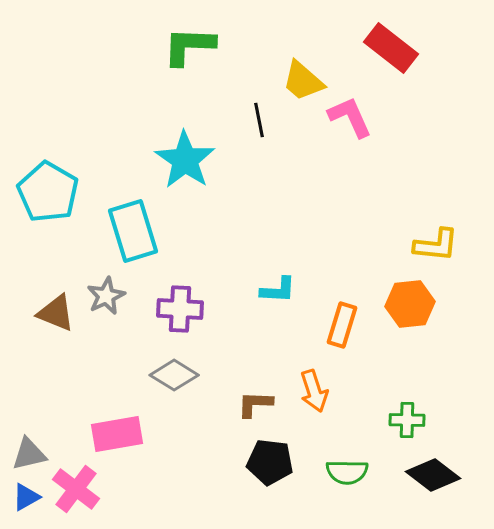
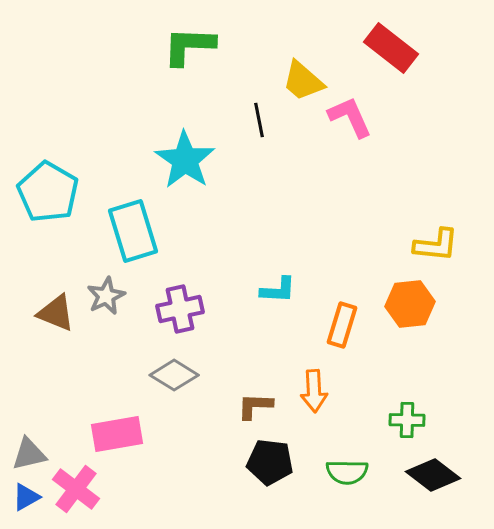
purple cross: rotated 15 degrees counterclockwise
orange arrow: rotated 15 degrees clockwise
brown L-shape: moved 2 px down
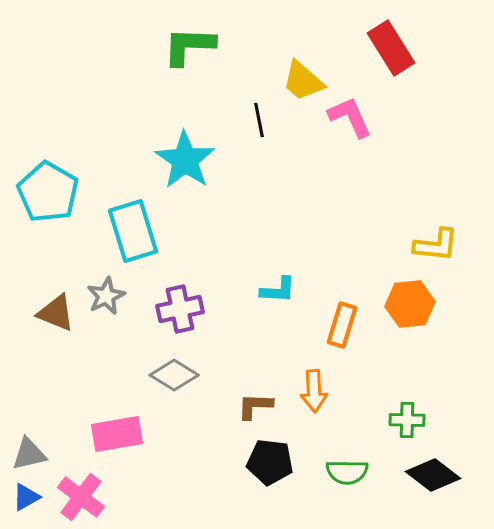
red rectangle: rotated 20 degrees clockwise
pink cross: moved 5 px right, 8 px down
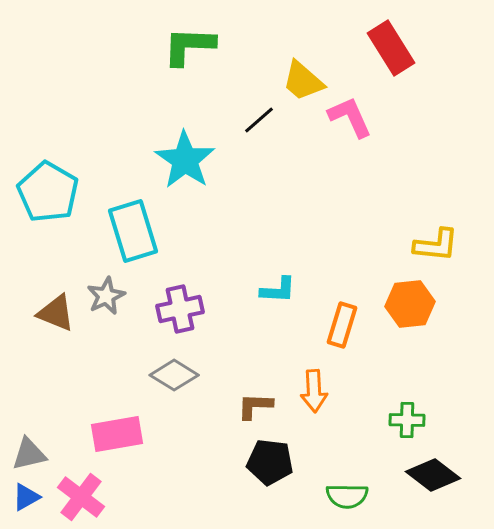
black line: rotated 60 degrees clockwise
green semicircle: moved 24 px down
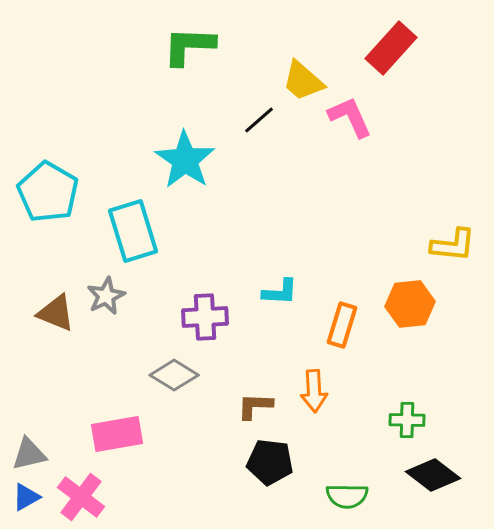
red rectangle: rotated 74 degrees clockwise
yellow L-shape: moved 17 px right
cyan L-shape: moved 2 px right, 2 px down
purple cross: moved 25 px right, 8 px down; rotated 9 degrees clockwise
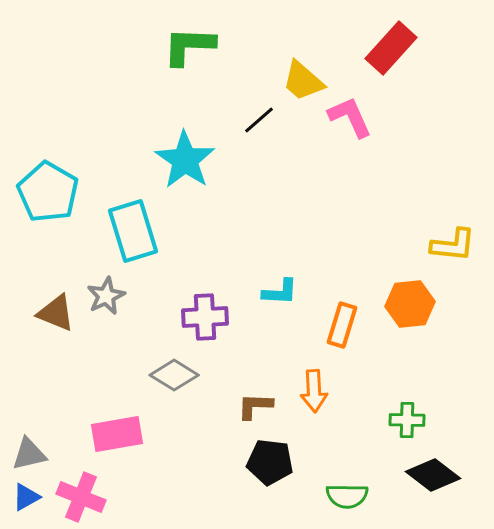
pink cross: rotated 15 degrees counterclockwise
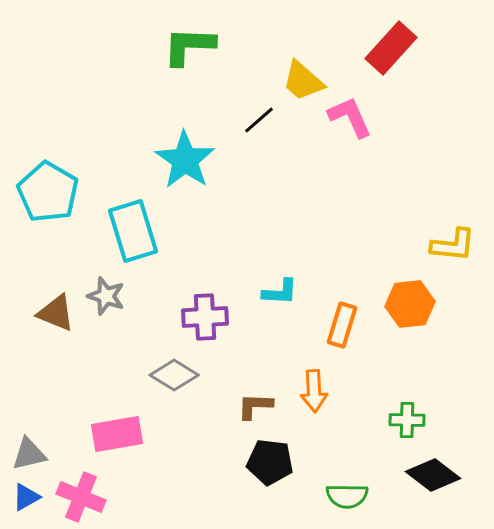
gray star: rotated 27 degrees counterclockwise
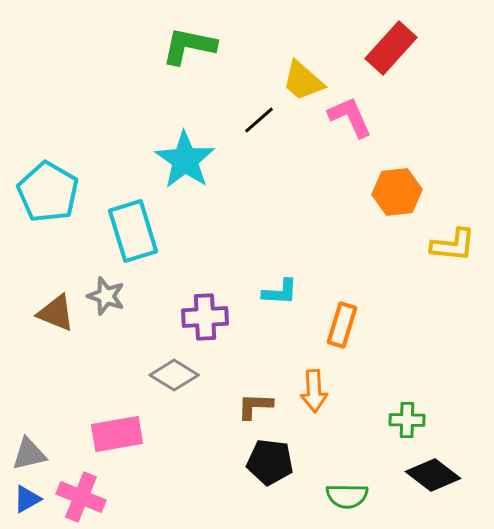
green L-shape: rotated 10 degrees clockwise
orange hexagon: moved 13 px left, 112 px up
blue triangle: moved 1 px right, 2 px down
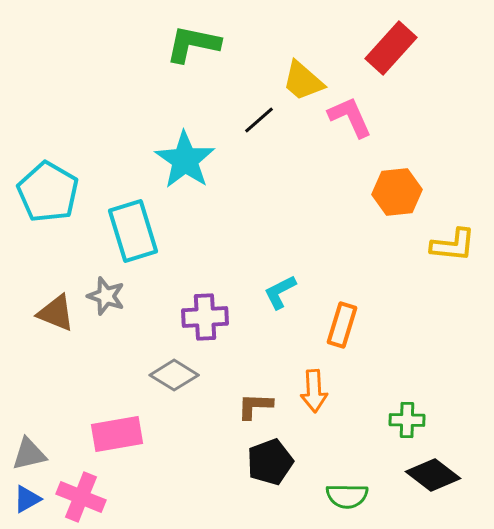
green L-shape: moved 4 px right, 2 px up
cyan L-shape: rotated 150 degrees clockwise
black pentagon: rotated 27 degrees counterclockwise
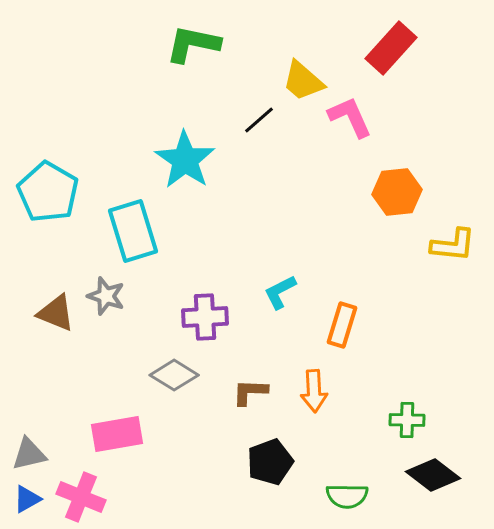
brown L-shape: moved 5 px left, 14 px up
